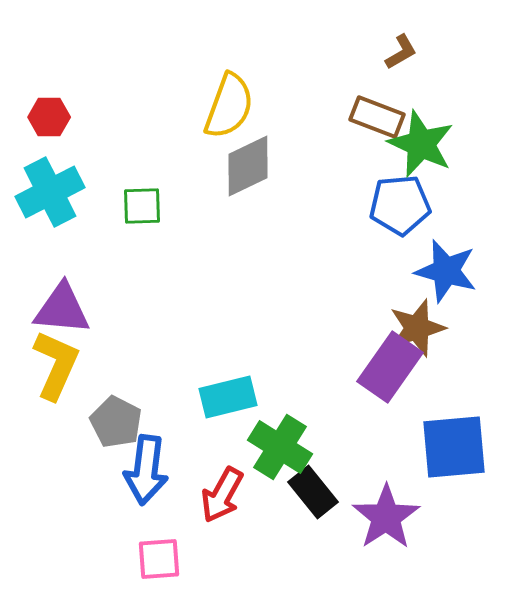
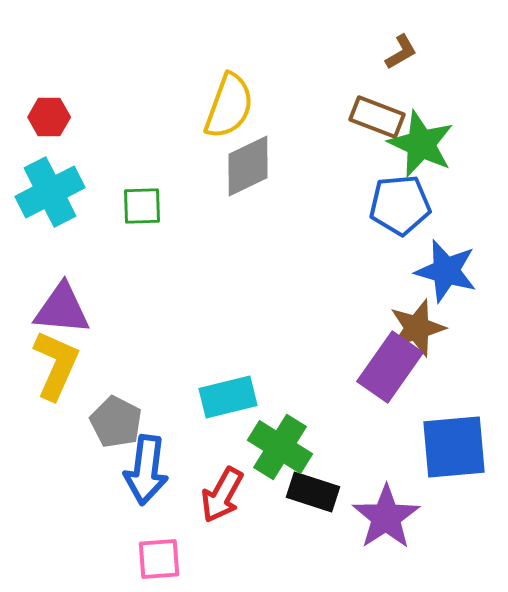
black rectangle: rotated 33 degrees counterclockwise
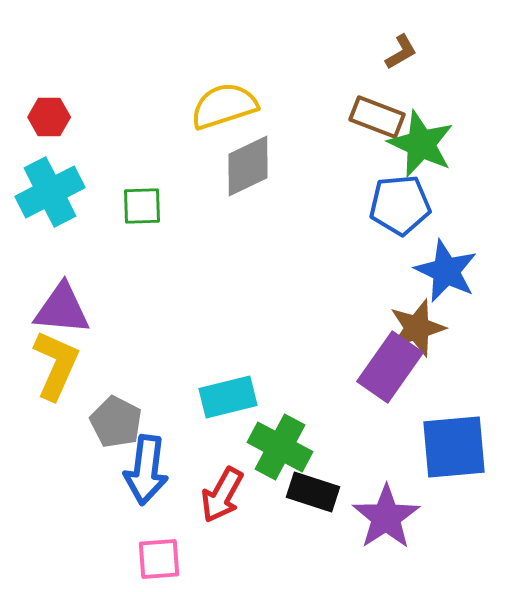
yellow semicircle: moved 5 px left; rotated 128 degrees counterclockwise
blue star: rotated 10 degrees clockwise
green cross: rotated 4 degrees counterclockwise
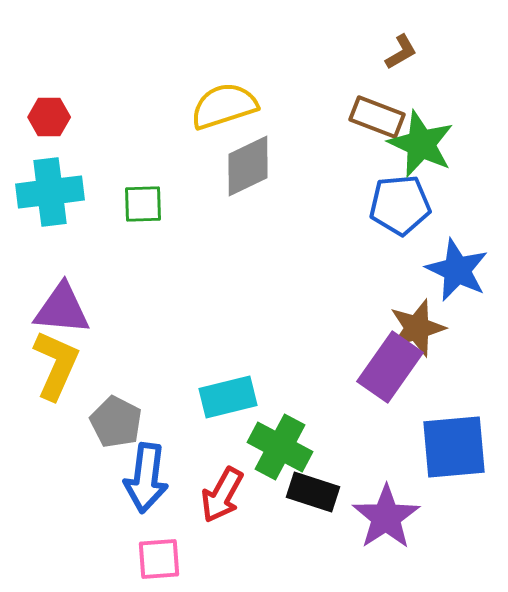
cyan cross: rotated 20 degrees clockwise
green square: moved 1 px right, 2 px up
blue star: moved 11 px right, 1 px up
blue arrow: moved 8 px down
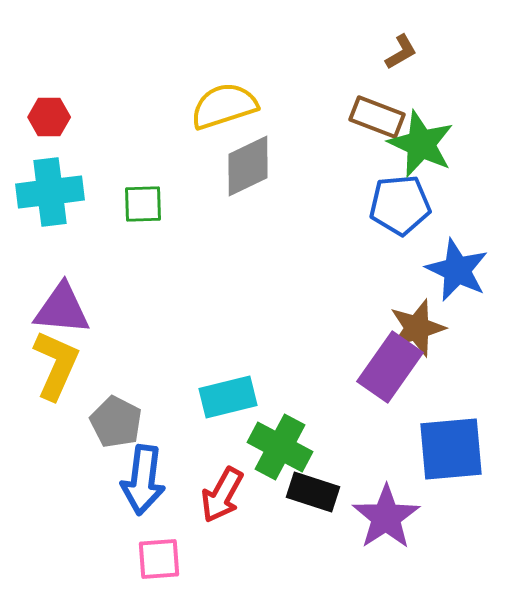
blue square: moved 3 px left, 2 px down
blue arrow: moved 3 px left, 2 px down
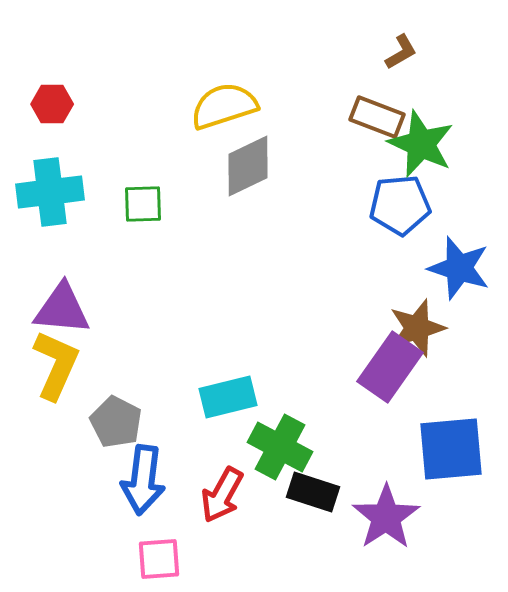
red hexagon: moved 3 px right, 13 px up
blue star: moved 2 px right, 2 px up; rotated 8 degrees counterclockwise
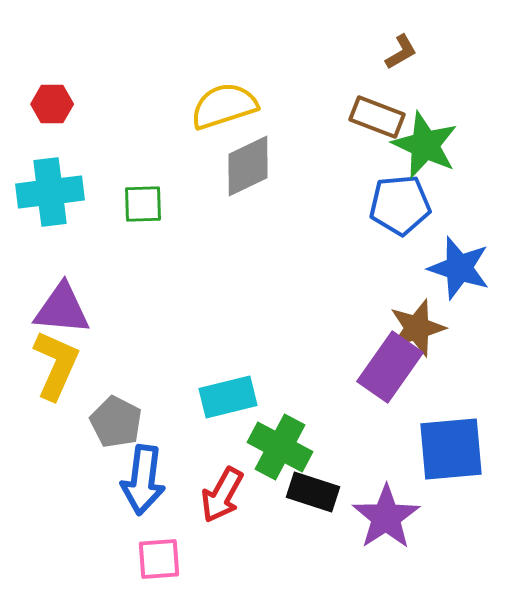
green star: moved 4 px right, 1 px down
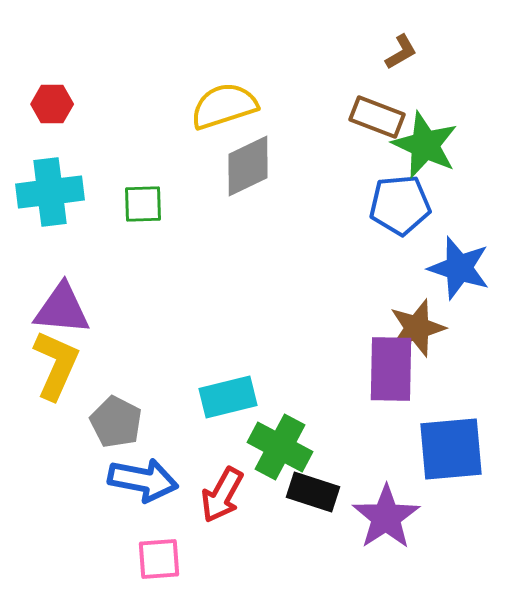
purple rectangle: moved 1 px right, 2 px down; rotated 34 degrees counterclockwise
blue arrow: rotated 86 degrees counterclockwise
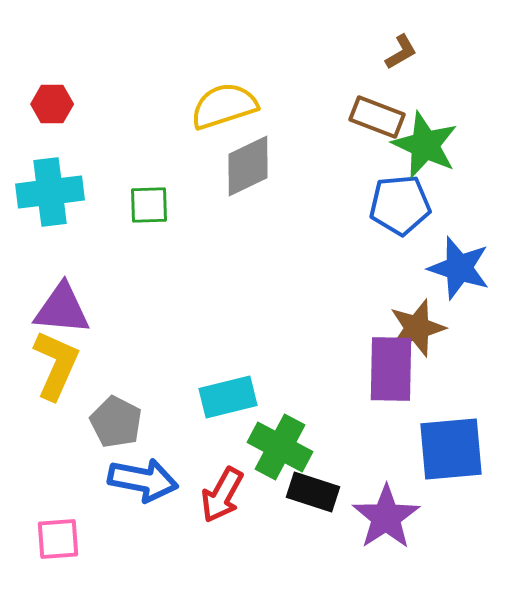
green square: moved 6 px right, 1 px down
pink square: moved 101 px left, 20 px up
